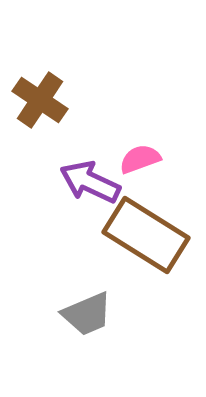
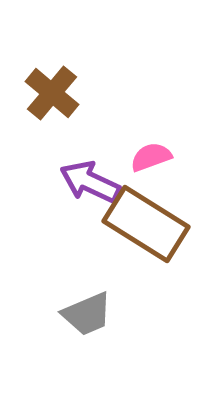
brown cross: moved 12 px right, 7 px up; rotated 6 degrees clockwise
pink semicircle: moved 11 px right, 2 px up
brown rectangle: moved 11 px up
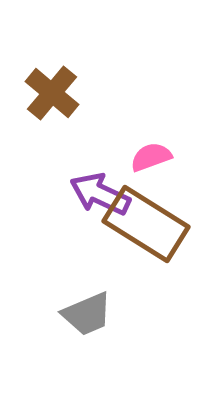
purple arrow: moved 10 px right, 12 px down
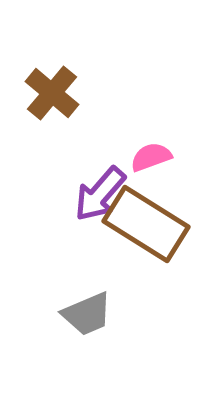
purple arrow: rotated 74 degrees counterclockwise
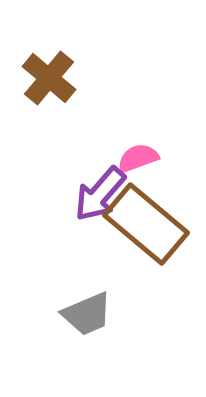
brown cross: moved 3 px left, 15 px up
pink semicircle: moved 13 px left, 1 px down
brown rectangle: rotated 8 degrees clockwise
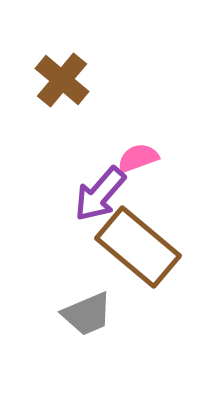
brown cross: moved 13 px right, 2 px down
brown rectangle: moved 8 px left, 23 px down
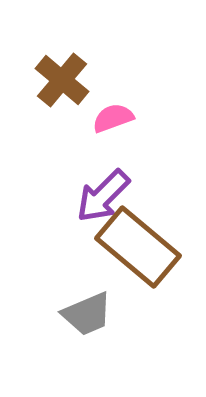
pink semicircle: moved 25 px left, 40 px up
purple arrow: moved 3 px right, 2 px down; rotated 4 degrees clockwise
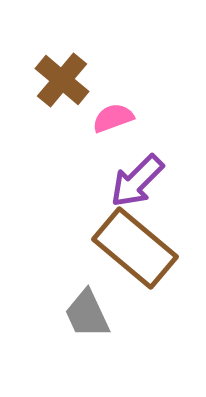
purple arrow: moved 34 px right, 15 px up
brown rectangle: moved 3 px left, 1 px down
gray trapezoid: rotated 88 degrees clockwise
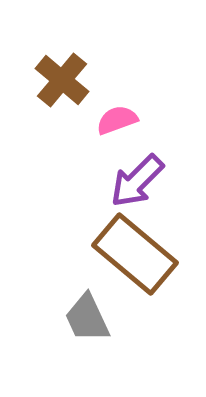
pink semicircle: moved 4 px right, 2 px down
brown rectangle: moved 6 px down
gray trapezoid: moved 4 px down
